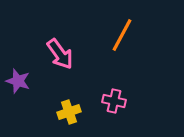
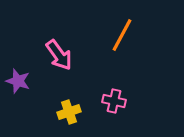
pink arrow: moved 1 px left, 1 px down
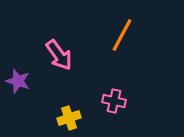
yellow cross: moved 6 px down
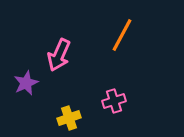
pink arrow: rotated 60 degrees clockwise
purple star: moved 8 px right, 2 px down; rotated 30 degrees clockwise
pink cross: rotated 30 degrees counterclockwise
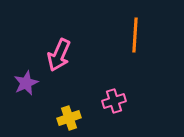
orange line: moved 13 px right; rotated 24 degrees counterclockwise
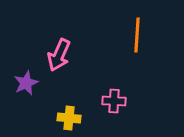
orange line: moved 2 px right
pink cross: rotated 20 degrees clockwise
yellow cross: rotated 25 degrees clockwise
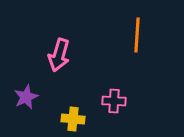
pink arrow: rotated 8 degrees counterclockwise
purple star: moved 14 px down
yellow cross: moved 4 px right, 1 px down
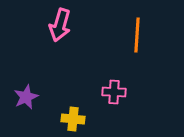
pink arrow: moved 1 px right, 30 px up
pink cross: moved 9 px up
